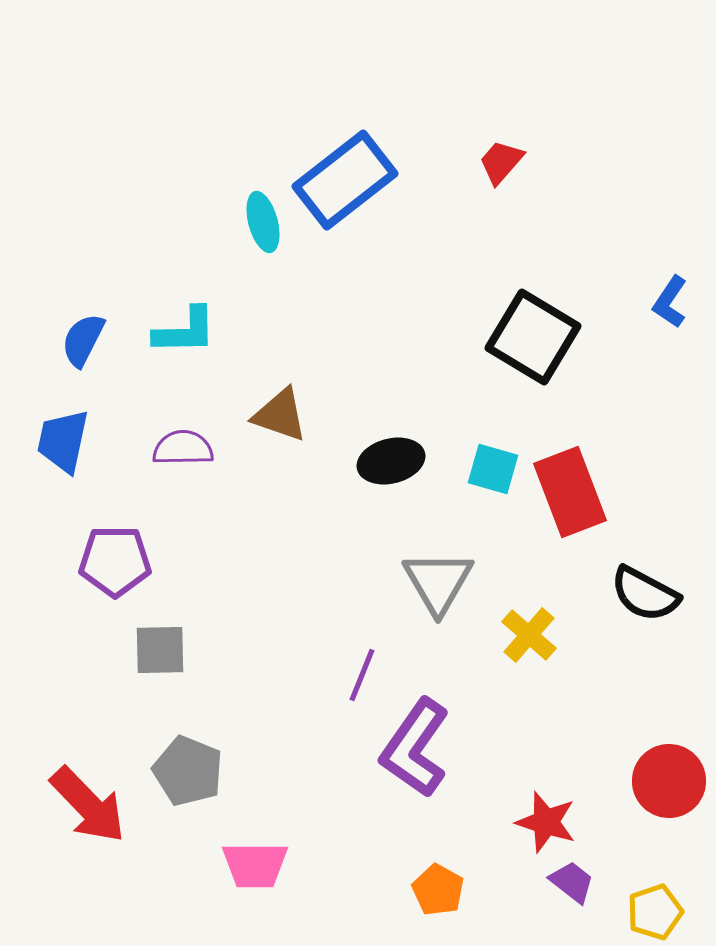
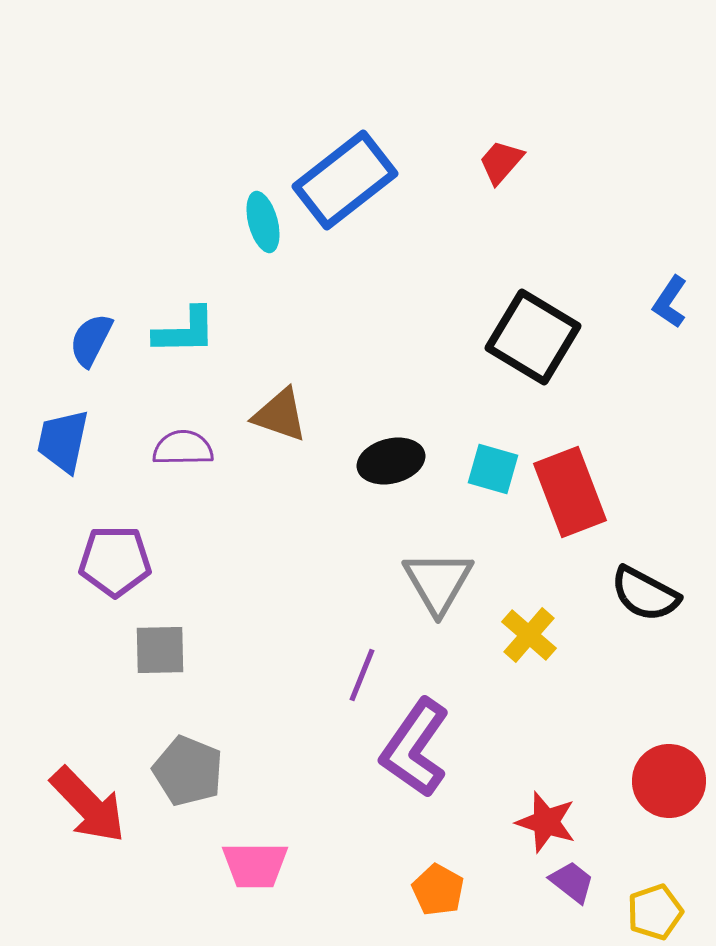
blue semicircle: moved 8 px right
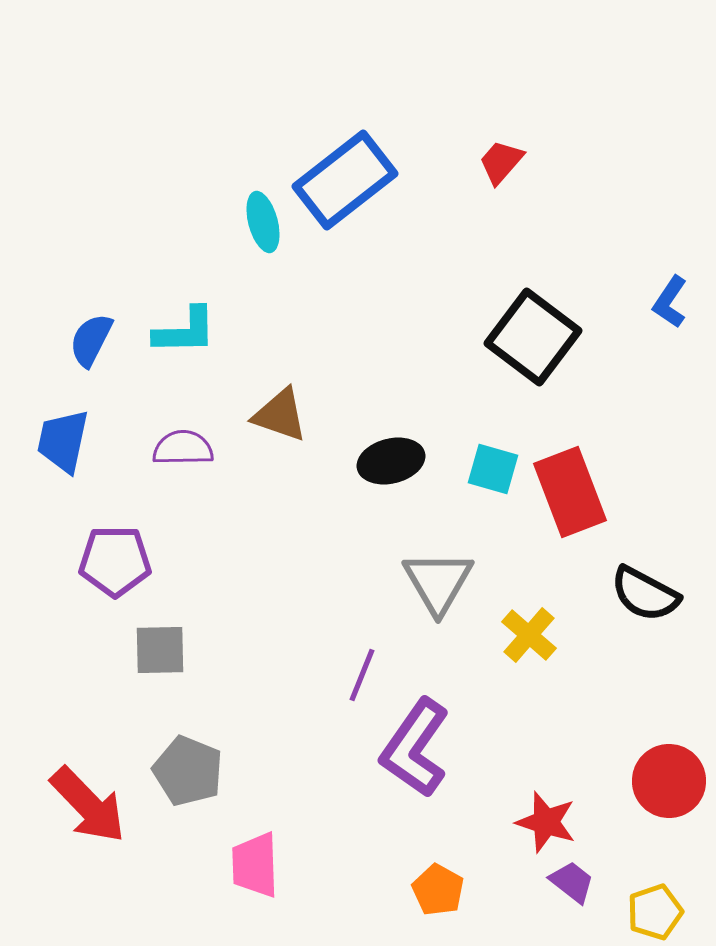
black square: rotated 6 degrees clockwise
pink trapezoid: rotated 88 degrees clockwise
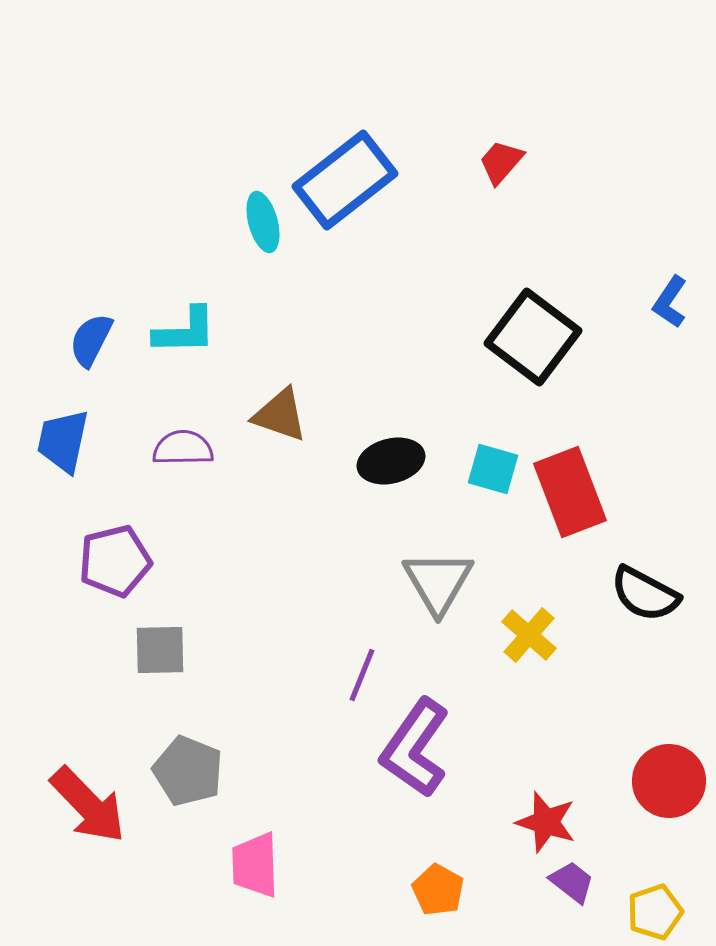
purple pentagon: rotated 14 degrees counterclockwise
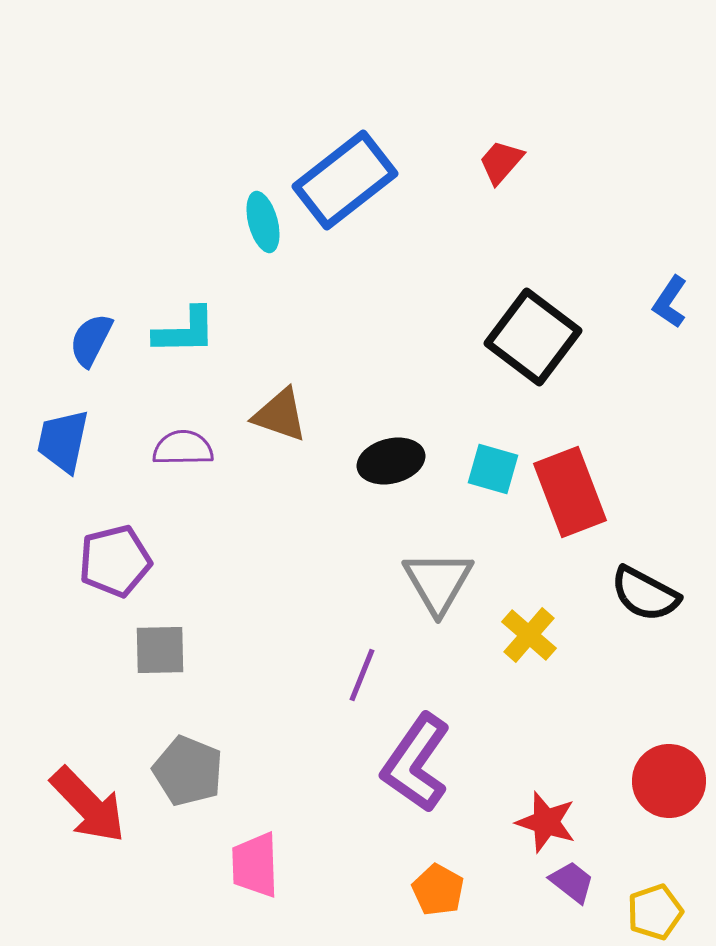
purple L-shape: moved 1 px right, 15 px down
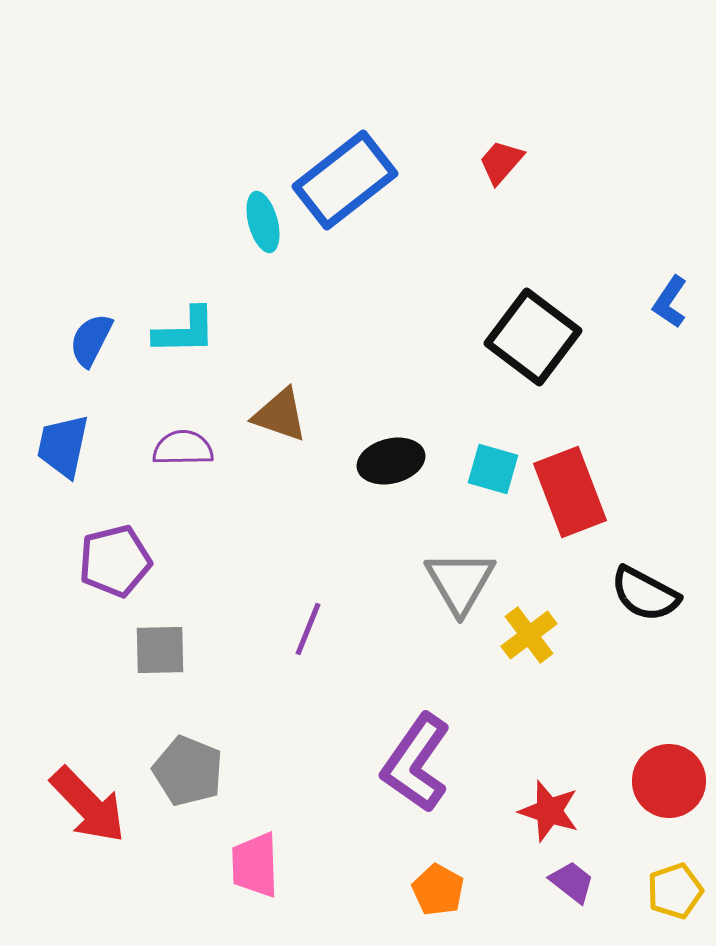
blue trapezoid: moved 5 px down
gray triangle: moved 22 px right
yellow cross: rotated 12 degrees clockwise
purple line: moved 54 px left, 46 px up
red star: moved 3 px right, 11 px up
yellow pentagon: moved 20 px right, 21 px up
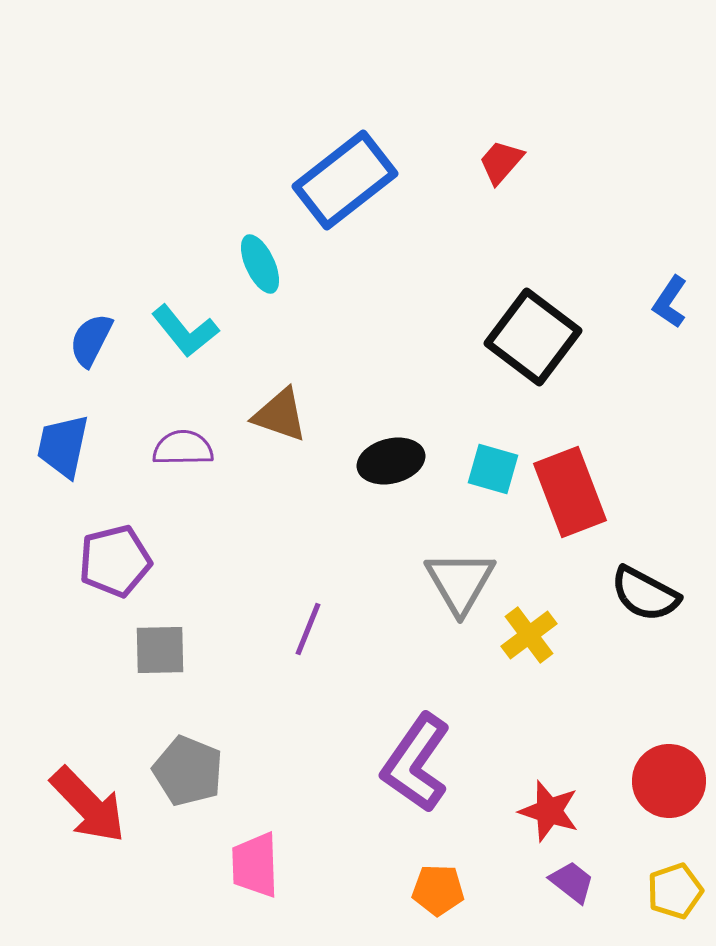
cyan ellipse: moved 3 px left, 42 px down; rotated 10 degrees counterclockwise
cyan L-shape: rotated 52 degrees clockwise
orange pentagon: rotated 27 degrees counterclockwise
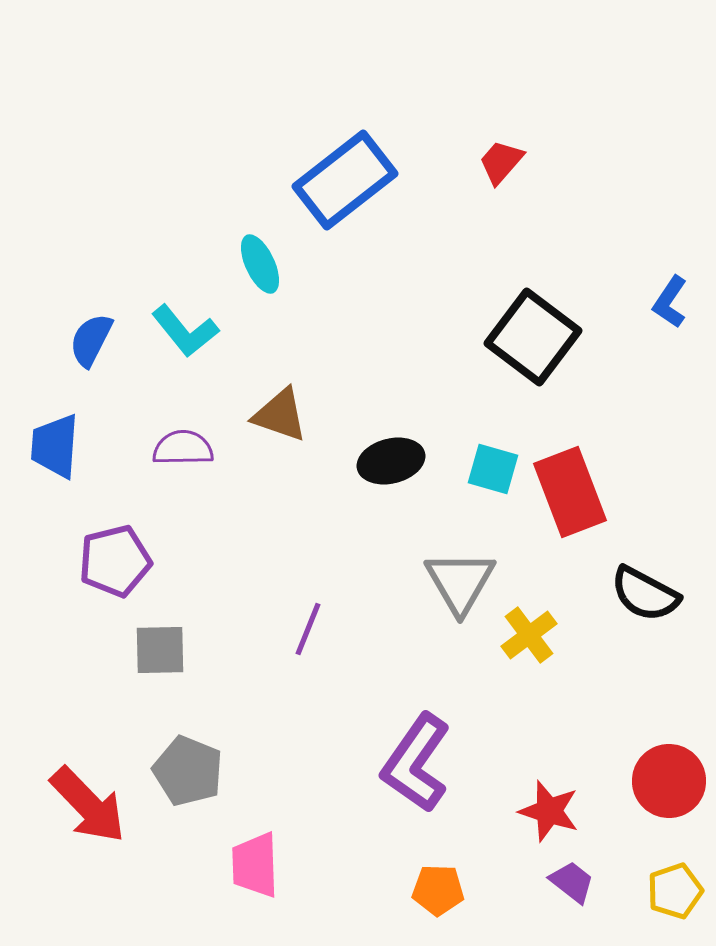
blue trapezoid: moved 8 px left; rotated 8 degrees counterclockwise
